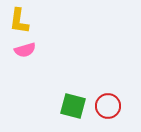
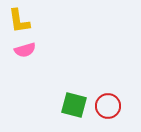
yellow L-shape: rotated 16 degrees counterclockwise
green square: moved 1 px right, 1 px up
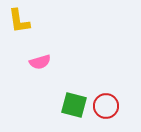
pink semicircle: moved 15 px right, 12 px down
red circle: moved 2 px left
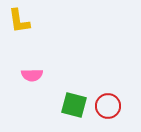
pink semicircle: moved 8 px left, 13 px down; rotated 15 degrees clockwise
red circle: moved 2 px right
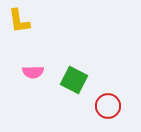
pink semicircle: moved 1 px right, 3 px up
green square: moved 25 px up; rotated 12 degrees clockwise
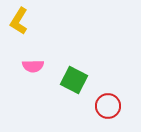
yellow L-shape: rotated 40 degrees clockwise
pink semicircle: moved 6 px up
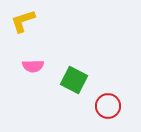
yellow L-shape: moved 4 px right; rotated 40 degrees clockwise
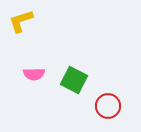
yellow L-shape: moved 2 px left
pink semicircle: moved 1 px right, 8 px down
